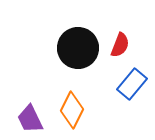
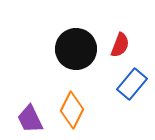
black circle: moved 2 px left, 1 px down
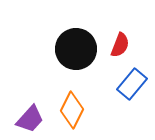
purple trapezoid: rotated 112 degrees counterclockwise
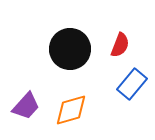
black circle: moved 6 px left
orange diamond: moved 1 px left; rotated 48 degrees clockwise
purple trapezoid: moved 4 px left, 13 px up
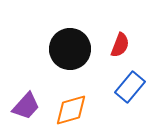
blue rectangle: moved 2 px left, 3 px down
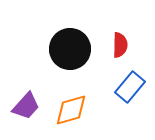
red semicircle: rotated 20 degrees counterclockwise
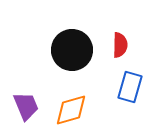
black circle: moved 2 px right, 1 px down
blue rectangle: rotated 24 degrees counterclockwise
purple trapezoid: rotated 64 degrees counterclockwise
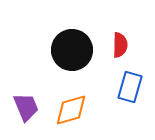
purple trapezoid: moved 1 px down
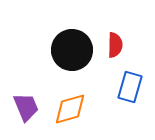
red semicircle: moved 5 px left
orange diamond: moved 1 px left, 1 px up
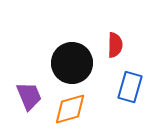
black circle: moved 13 px down
purple trapezoid: moved 3 px right, 11 px up
